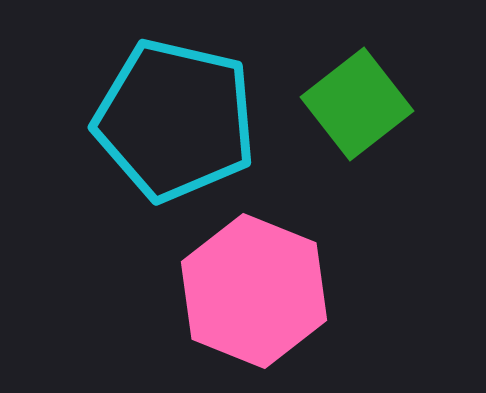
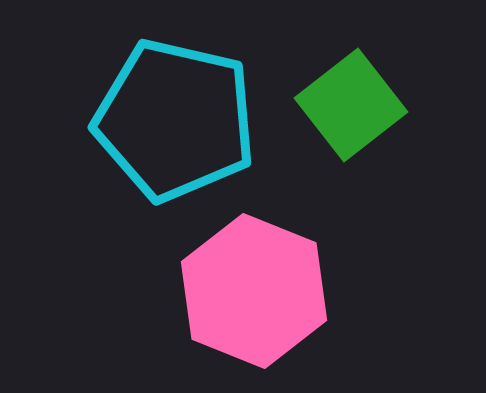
green square: moved 6 px left, 1 px down
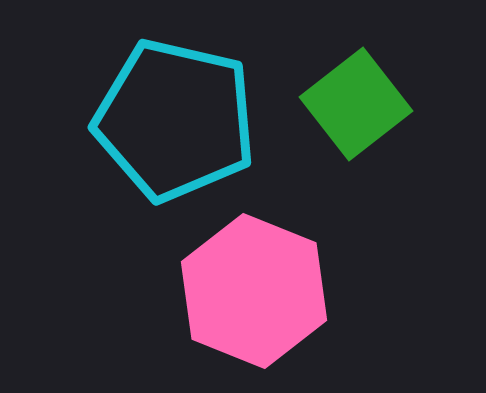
green square: moved 5 px right, 1 px up
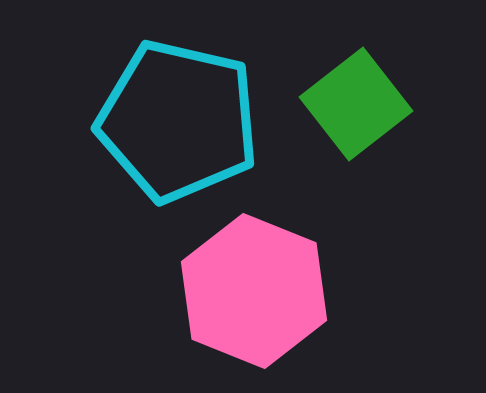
cyan pentagon: moved 3 px right, 1 px down
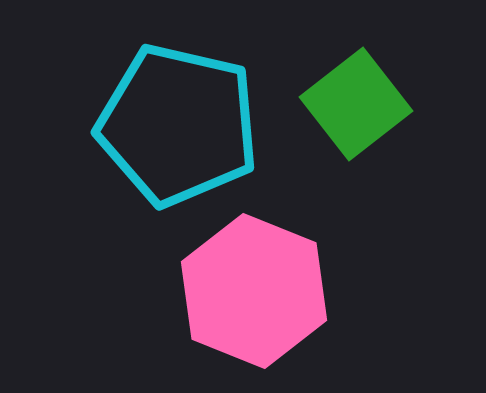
cyan pentagon: moved 4 px down
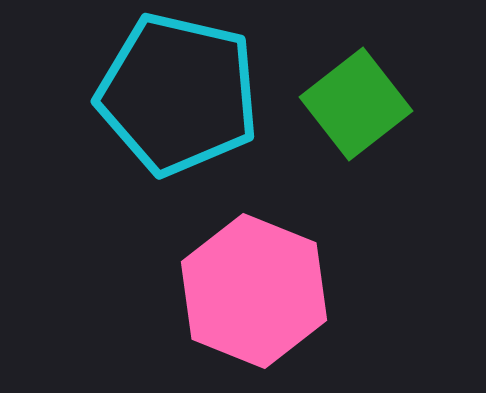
cyan pentagon: moved 31 px up
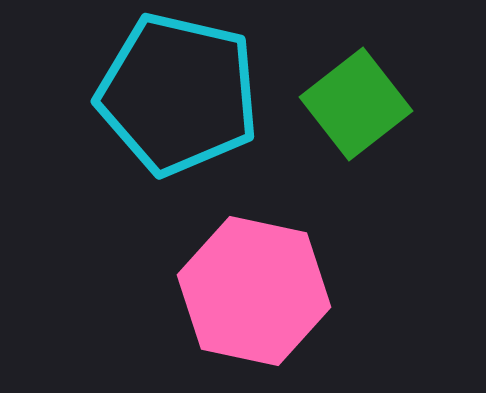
pink hexagon: rotated 10 degrees counterclockwise
